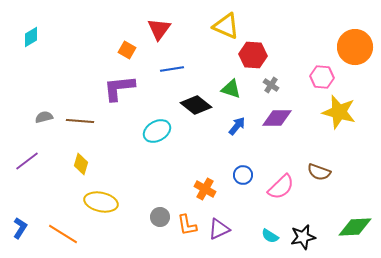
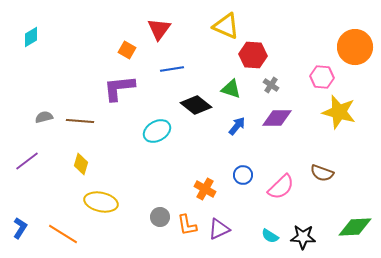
brown semicircle: moved 3 px right, 1 px down
black star: rotated 15 degrees clockwise
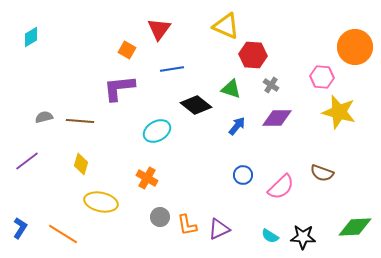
orange cross: moved 58 px left, 11 px up
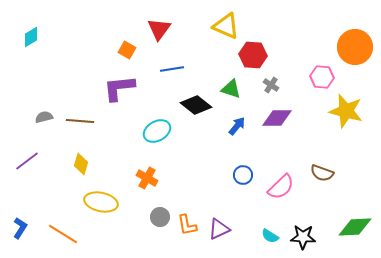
yellow star: moved 7 px right, 1 px up
